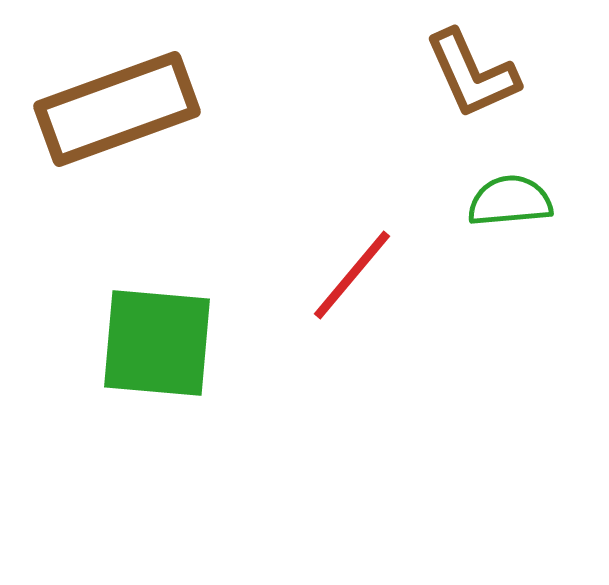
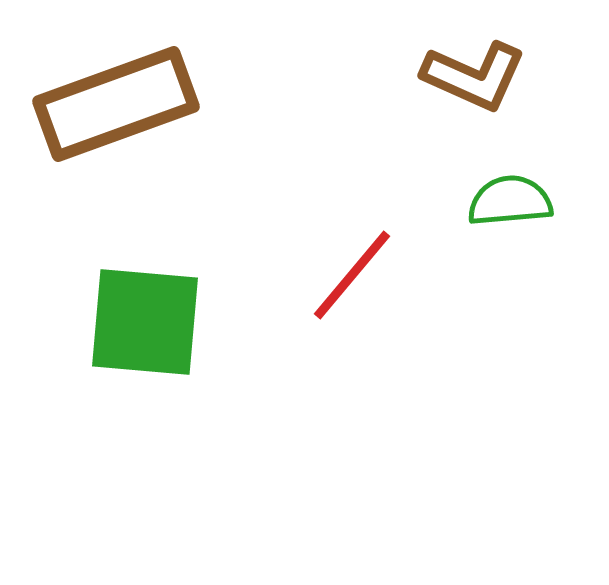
brown L-shape: moved 2 px right, 2 px down; rotated 42 degrees counterclockwise
brown rectangle: moved 1 px left, 5 px up
green square: moved 12 px left, 21 px up
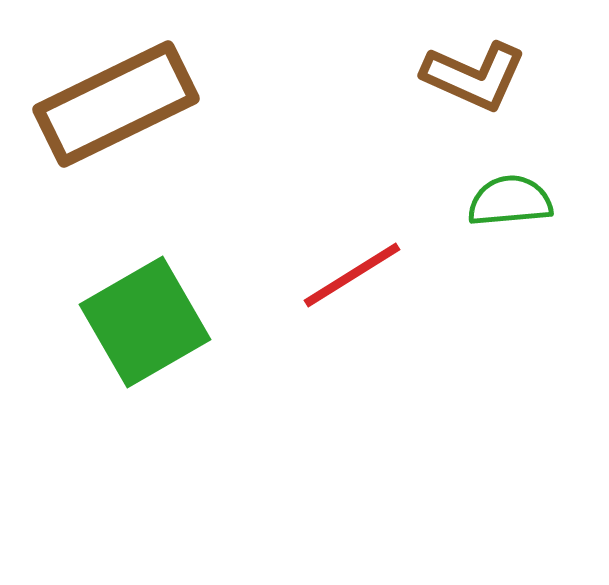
brown rectangle: rotated 6 degrees counterclockwise
red line: rotated 18 degrees clockwise
green square: rotated 35 degrees counterclockwise
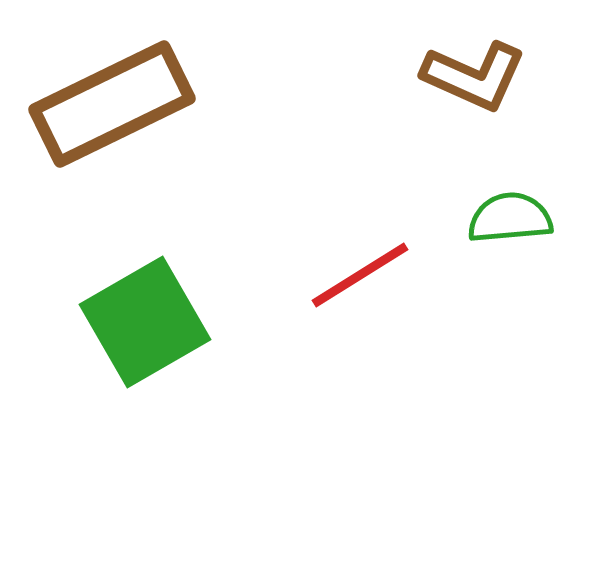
brown rectangle: moved 4 px left
green semicircle: moved 17 px down
red line: moved 8 px right
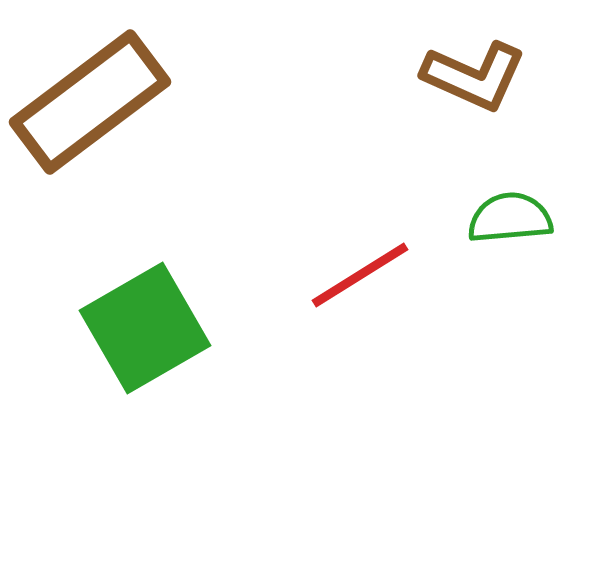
brown rectangle: moved 22 px left, 2 px up; rotated 11 degrees counterclockwise
green square: moved 6 px down
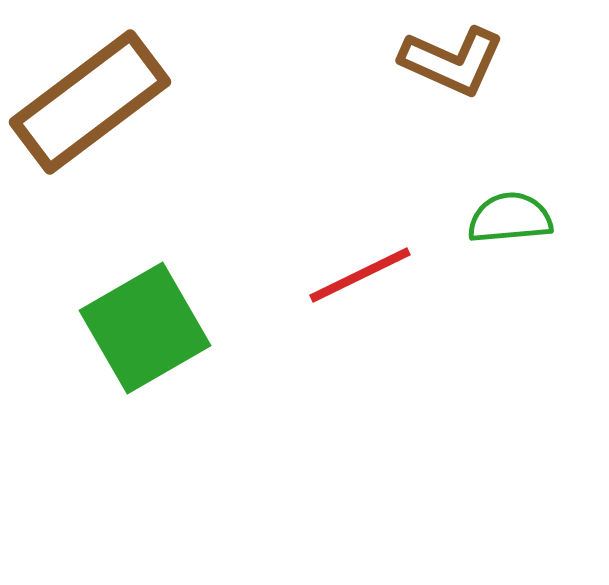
brown L-shape: moved 22 px left, 15 px up
red line: rotated 6 degrees clockwise
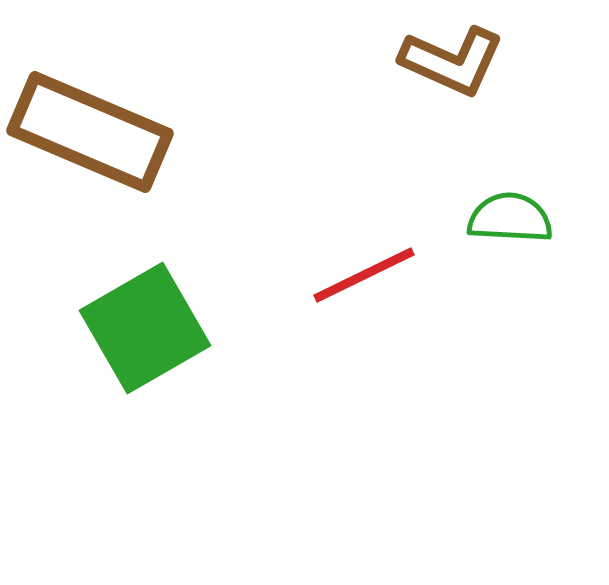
brown rectangle: moved 30 px down; rotated 60 degrees clockwise
green semicircle: rotated 8 degrees clockwise
red line: moved 4 px right
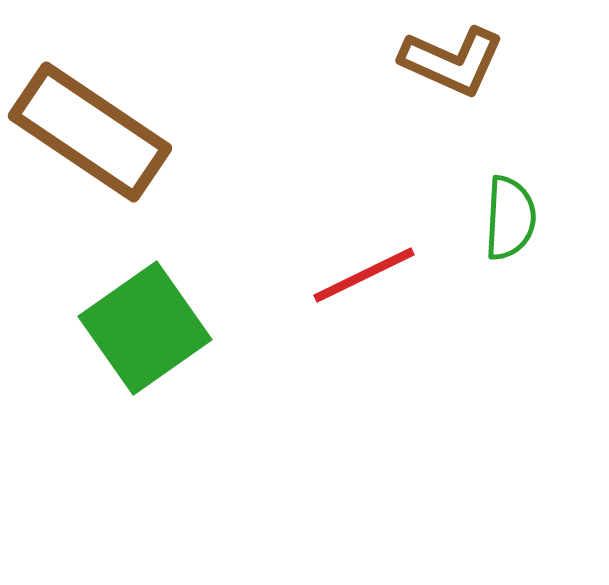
brown rectangle: rotated 11 degrees clockwise
green semicircle: rotated 90 degrees clockwise
green square: rotated 5 degrees counterclockwise
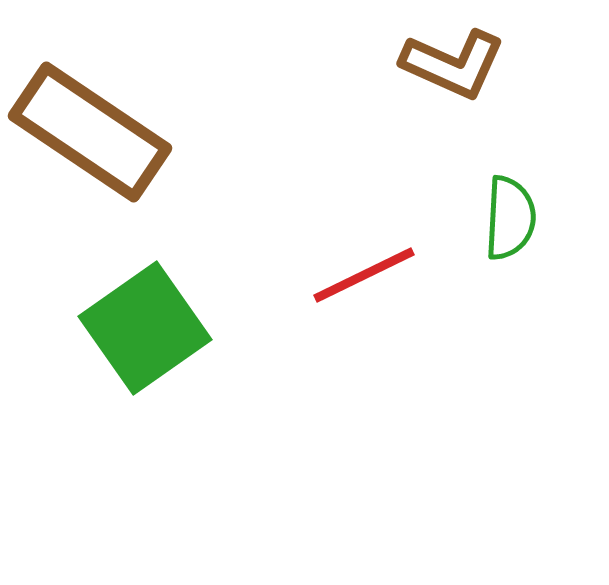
brown L-shape: moved 1 px right, 3 px down
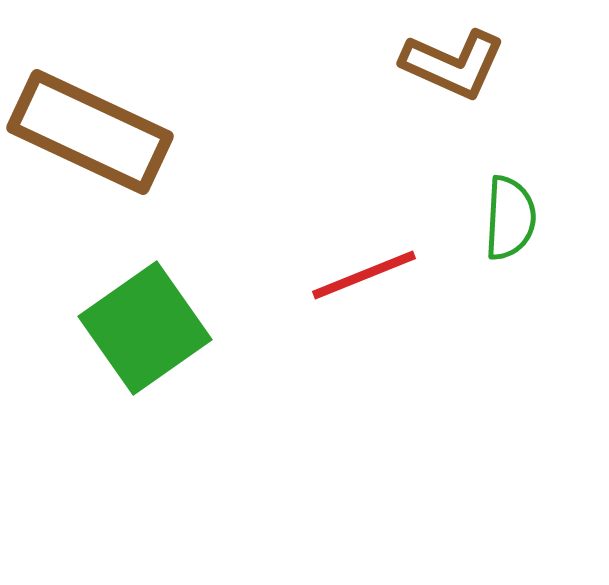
brown rectangle: rotated 9 degrees counterclockwise
red line: rotated 4 degrees clockwise
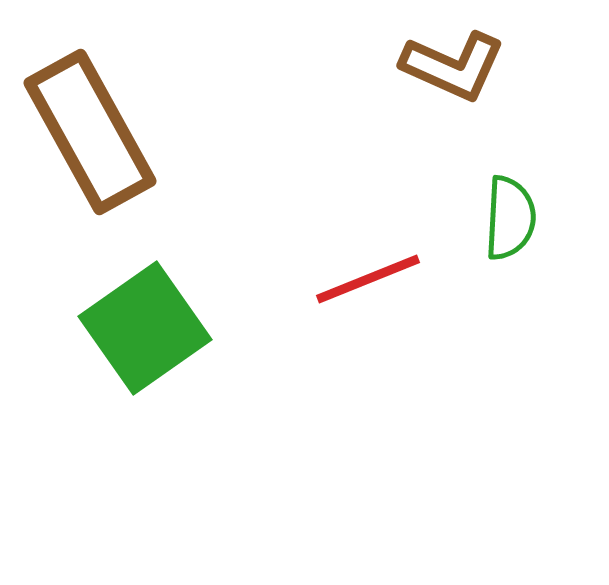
brown L-shape: moved 2 px down
brown rectangle: rotated 36 degrees clockwise
red line: moved 4 px right, 4 px down
